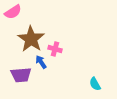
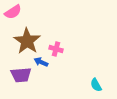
brown star: moved 4 px left, 2 px down
pink cross: moved 1 px right
blue arrow: rotated 32 degrees counterclockwise
cyan semicircle: moved 1 px right, 1 px down
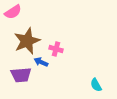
brown star: rotated 16 degrees clockwise
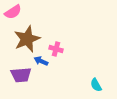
brown star: moved 2 px up
blue arrow: moved 1 px up
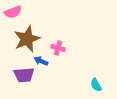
pink semicircle: rotated 12 degrees clockwise
pink cross: moved 2 px right, 1 px up
purple trapezoid: moved 3 px right
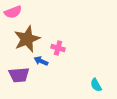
purple trapezoid: moved 5 px left
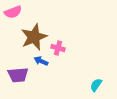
brown star: moved 7 px right, 2 px up
purple trapezoid: moved 1 px left
cyan semicircle: rotated 64 degrees clockwise
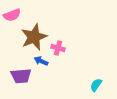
pink semicircle: moved 1 px left, 3 px down
purple trapezoid: moved 3 px right, 1 px down
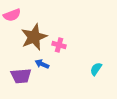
pink cross: moved 1 px right, 3 px up
blue arrow: moved 1 px right, 3 px down
cyan semicircle: moved 16 px up
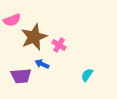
pink semicircle: moved 5 px down
pink cross: rotated 16 degrees clockwise
cyan semicircle: moved 9 px left, 6 px down
